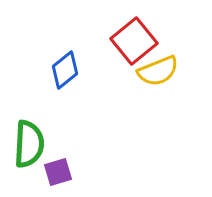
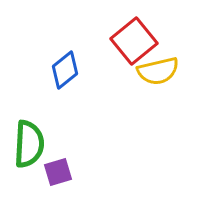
yellow semicircle: rotated 9 degrees clockwise
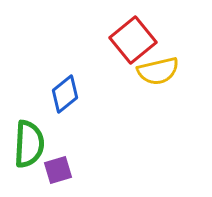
red square: moved 1 px left, 1 px up
blue diamond: moved 24 px down
purple square: moved 2 px up
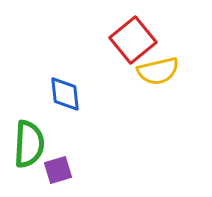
blue diamond: rotated 57 degrees counterclockwise
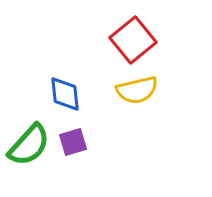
yellow semicircle: moved 21 px left, 19 px down
green semicircle: moved 1 px down; rotated 39 degrees clockwise
purple square: moved 15 px right, 28 px up
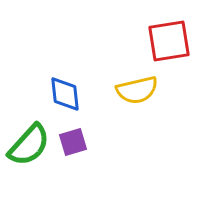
red square: moved 36 px right, 1 px down; rotated 30 degrees clockwise
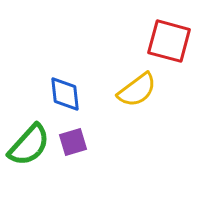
red square: rotated 24 degrees clockwise
yellow semicircle: rotated 24 degrees counterclockwise
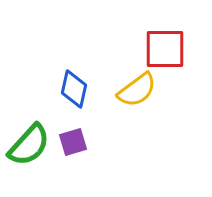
red square: moved 4 px left, 8 px down; rotated 15 degrees counterclockwise
blue diamond: moved 9 px right, 5 px up; rotated 18 degrees clockwise
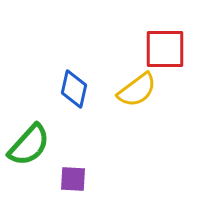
purple square: moved 37 px down; rotated 20 degrees clockwise
